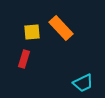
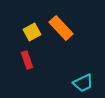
yellow square: rotated 24 degrees counterclockwise
red rectangle: moved 3 px right, 1 px down; rotated 36 degrees counterclockwise
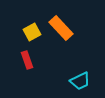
cyan trapezoid: moved 3 px left, 2 px up
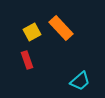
cyan trapezoid: rotated 15 degrees counterclockwise
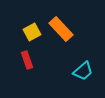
orange rectangle: moved 1 px down
cyan trapezoid: moved 3 px right, 10 px up
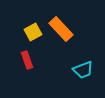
yellow square: moved 1 px right
cyan trapezoid: moved 1 px up; rotated 20 degrees clockwise
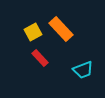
red rectangle: moved 13 px right, 2 px up; rotated 24 degrees counterclockwise
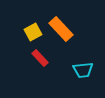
cyan trapezoid: rotated 15 degrees clockwise
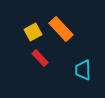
cyan trapezoid: rotated 95 degrees clockwise
